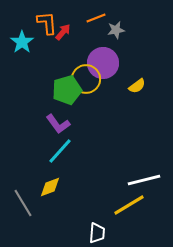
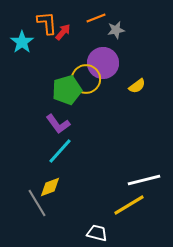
gray line: moved 14 px right
white trapezoid: rotated 80 degrees counterclockwise
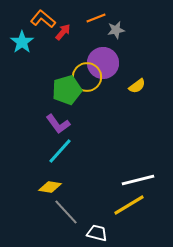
orange L-shape: moved 4 px left, 4 px up; rotated 45 degrees counterclockwise
yellow circle: moved 1 px right, 2 px up
white line: moved 6 px left
yellow diamond: rotated 30 degrees clockwise
gray line: moved 29 px right, 9 px down; rotated 12 degrees counterclockwise
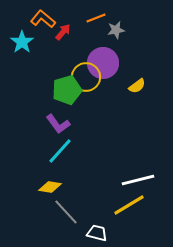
yellow circle: moved 1 px left
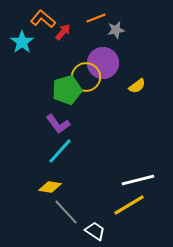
white trapezoid: moved 2 px left, 2 px up; rotated 20 degrees clockwise
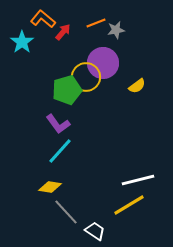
orange line: moved 5 px down
